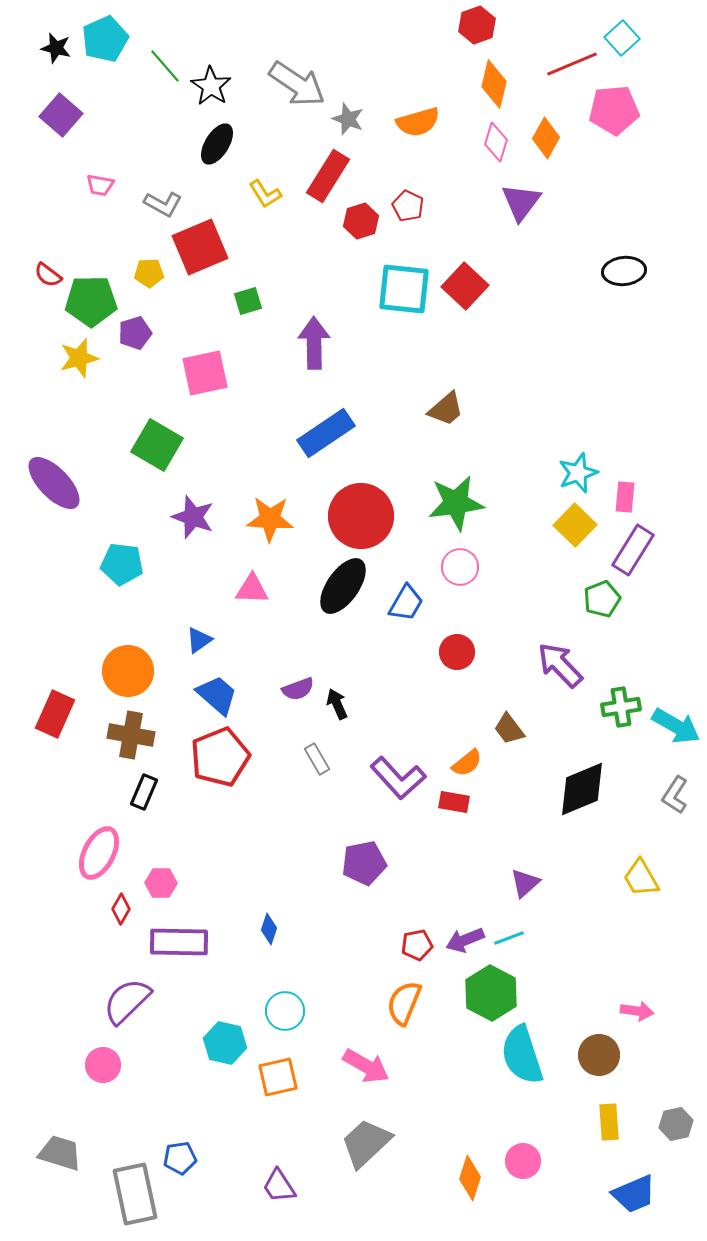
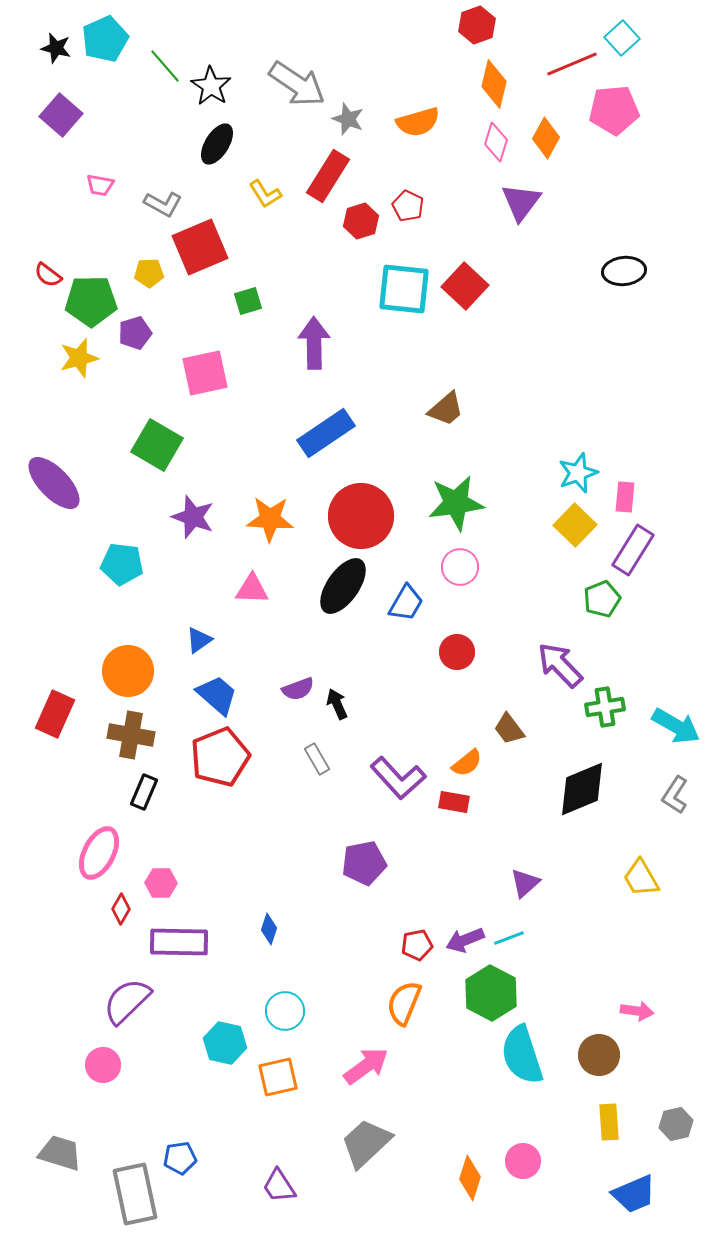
green cross at (621, 707): moved 16 px left
pink arrow at (366, 1066): rotated 66 degrees counterclockwise
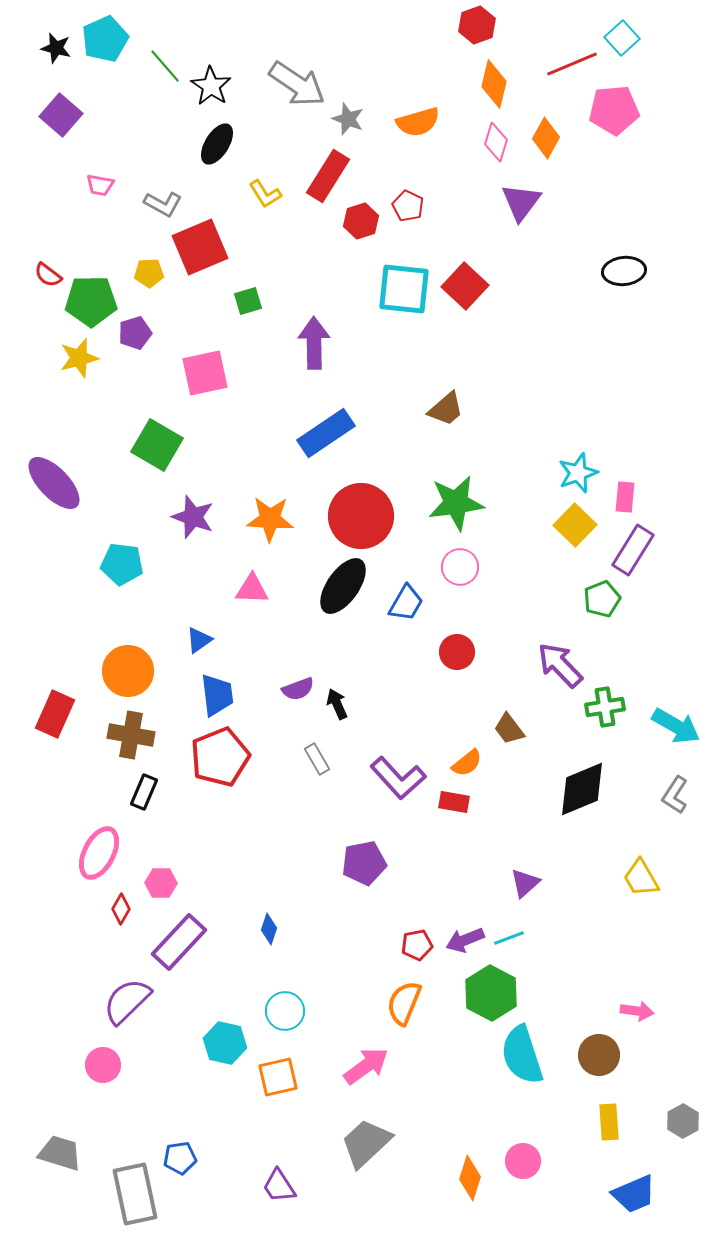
blue trapezoid at (217, 695): rotated 42 degrees clockwise
purple rectangle at (179, 942): rotated 48 degrees counterclockwise
gray hexagon at (676, 1124): moved 7 px right, 3 px up; rotated 16 degrees counterclockwise
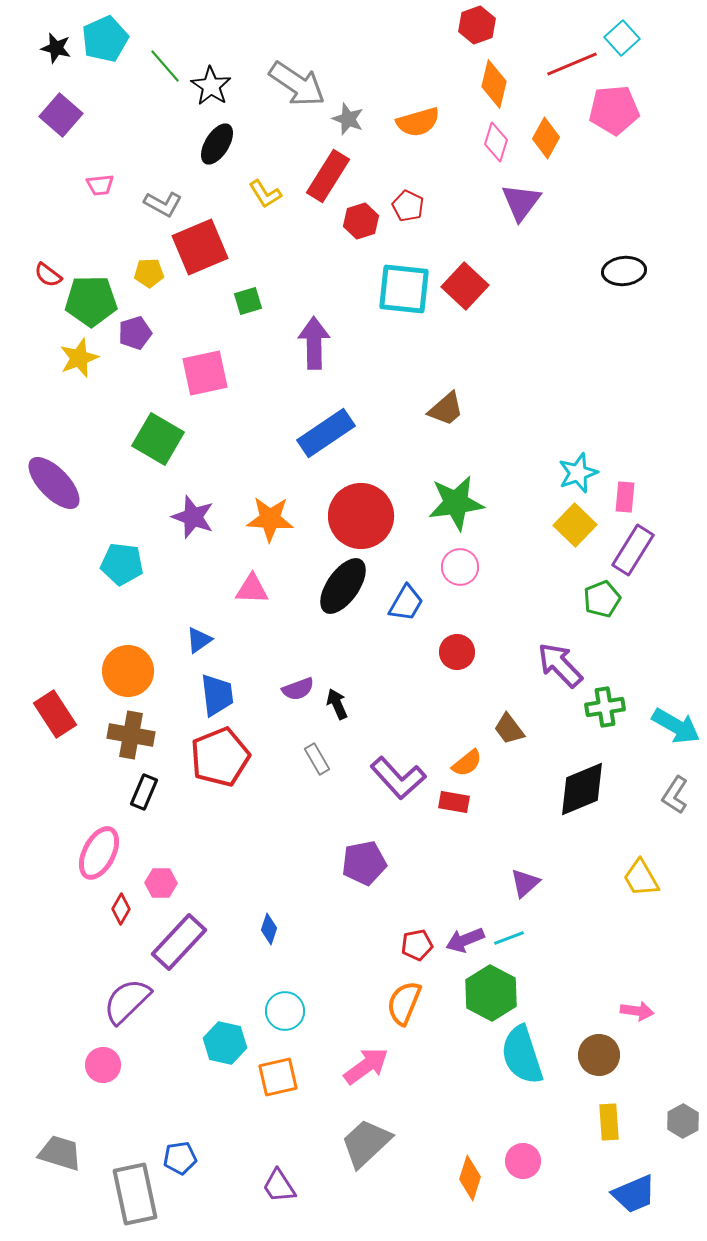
pink trapezoid at (100, 185): rotated 16 degrees counterclockwise
yellow star at (79, 358): rotated 6 degrees counterclockwise
green square at (157, 445): moved 1 px right, 6 px up
red rectangle at (55, 714): rotated 57 degrees counterclockwise
